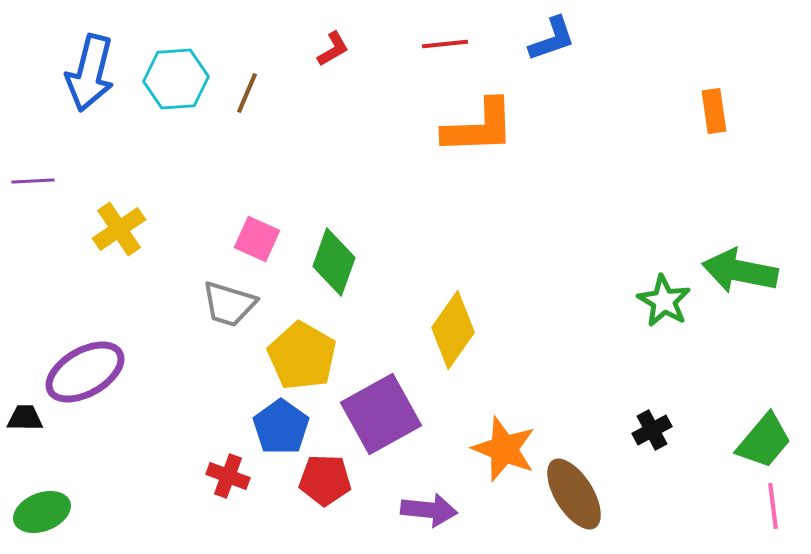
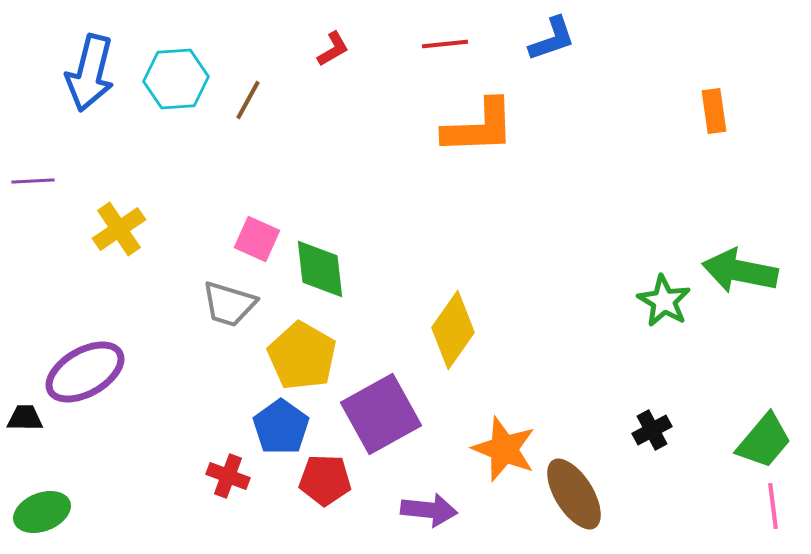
brown line: moved 1 px right, 7 px down; rotated 6 degrees clockwise
green diamond: moved 14 px left, 7 px down; rotated 26 degrees counterclockwise
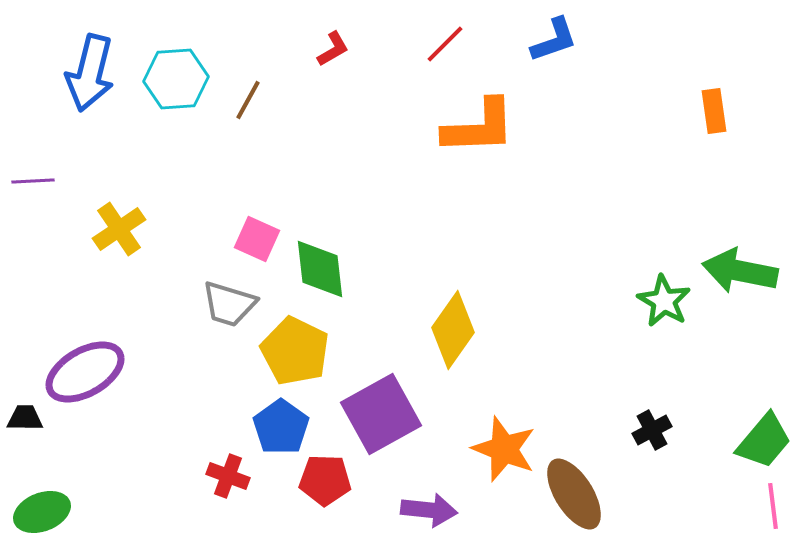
blue L-shape: moved 2 px right, 1 px down
red line: rotated 39 degrees counterclockwise
yellow pentagon: moved 7 px left, 5 px up; rotated 4 degrees counterclockwise
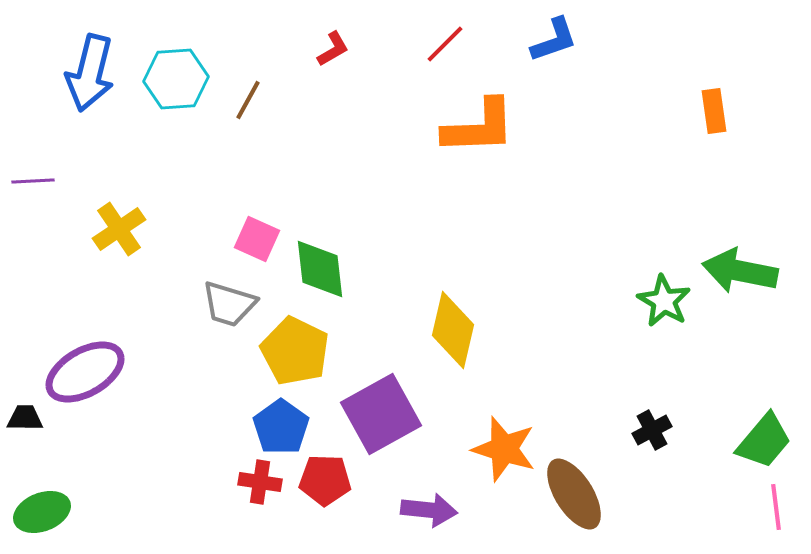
yellow diamond: rotated 22 degrees counterclockwise
orange star: rotated 4 degrees counterclockwise
red cross: moved 32 px right, 6 px down; rotated 12 degrees counterclockwise
pink line: moved 3 px right, 1 px down
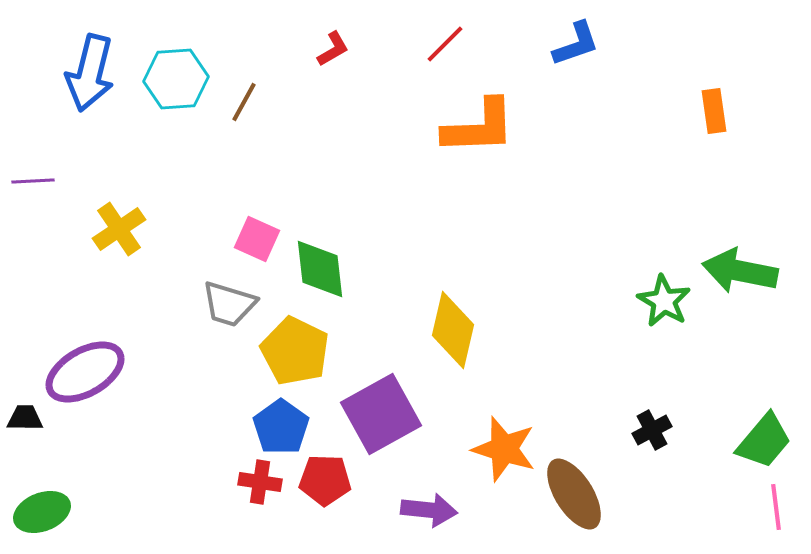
blue L-shape: moved 22 px right, 4 px down
brown line: moved 4 px left, 2 px down
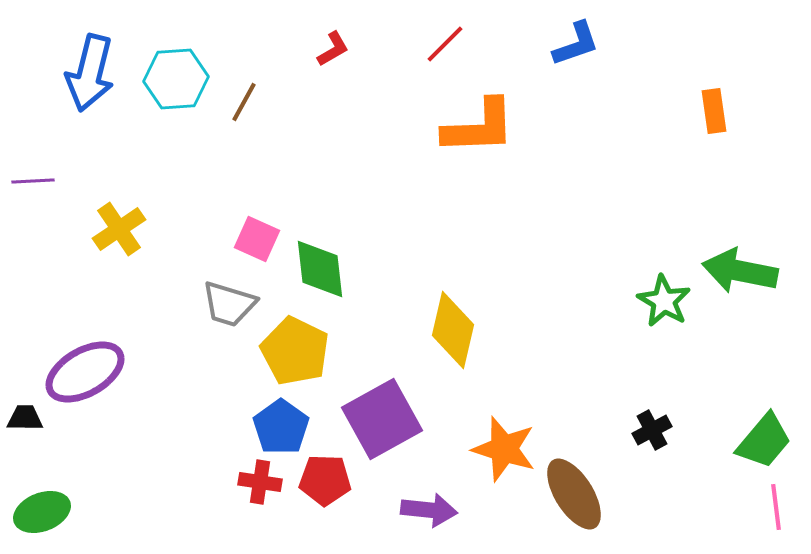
purple square: moved 1 px right, 5 px down
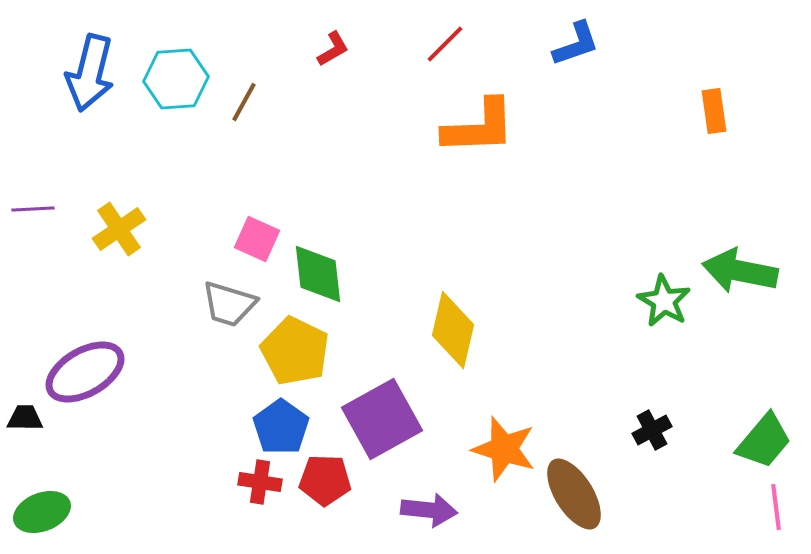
purple line: moved 28 px down
green diamond: moved 2 px left, 5 px down
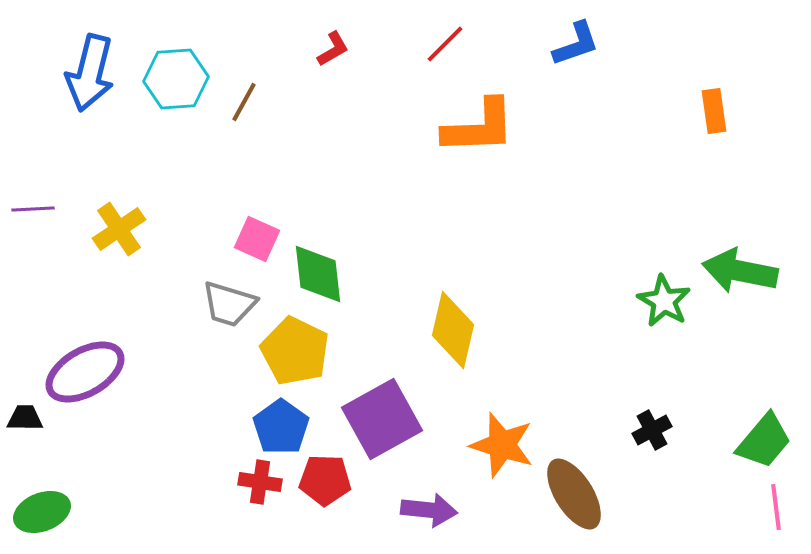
orange star: moved 2 px left, 4 px up
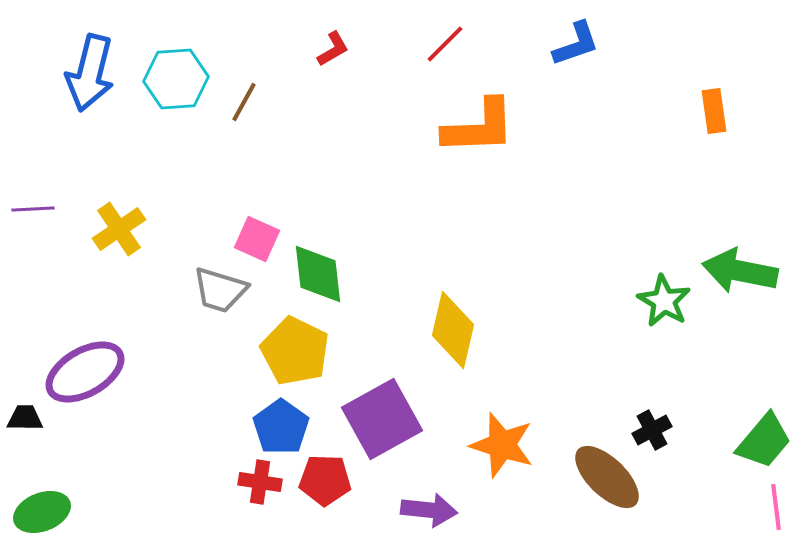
gray trapezoid: moved 9 px left, 14 px up
brown ellipse: moved 33 px right, 17 px up; rotated 14 degrees counterclockwise
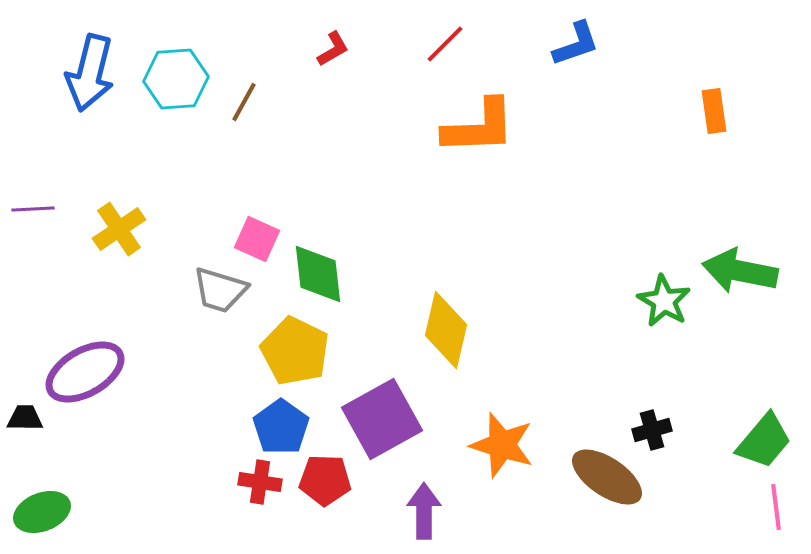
yellow diamond: moved 7 px left
black cross: rotated 12 degrees clockwise
brown ellipse: rotated 10 degrees counterclockwise
purple arrow: moved 5 px left, 1 px down; rotated 96 degrees counterclockwise
